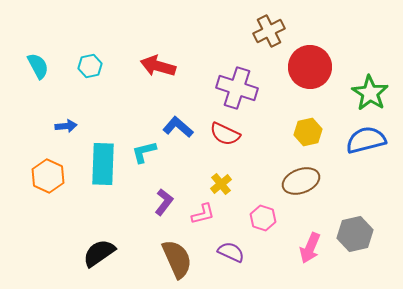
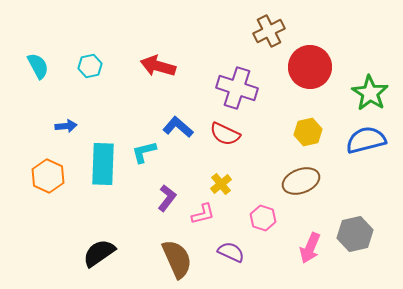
purple L-shape: moved 3 px right, 4 px up
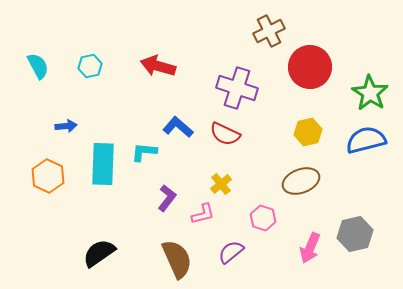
cyan L-shape: rotated 20 degrees clockwise
purple semicircle: rotated 64 degrees counterclockwise
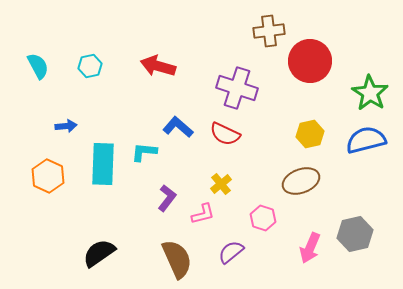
brown cross: rotated 20 degrees clockwise
red circle: moved 6 px up
yellow hexagon: moved 2 px right, 2 px down
